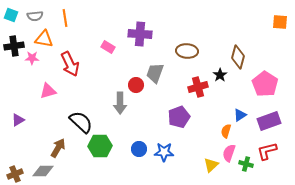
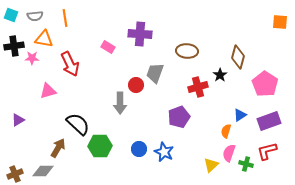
black semicircle: moved 3 px left, 2 px down
blue star: rotated 24 degrees clockwise
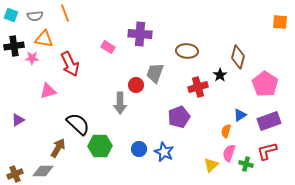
orange line: moved 5 px up; rotated 12 degrees counterclockwise
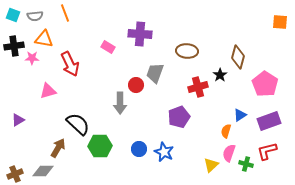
cyan square: moved 2 px right
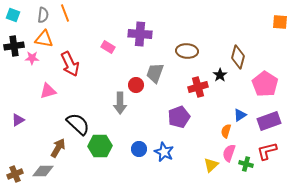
gray semicircle: moved 8 px right, 1 px up; rotated 77 degrees counterclockwise
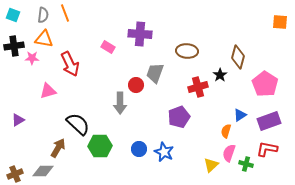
red L-shape: moved 2 px up; rotated 25 degrees clockwise
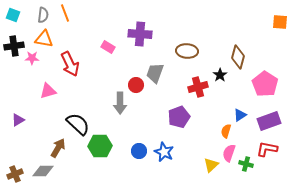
blue circle: moved 2 px down
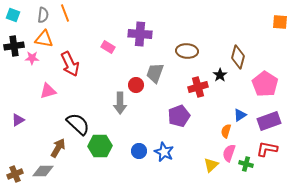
purple pentagon: moved 1 px up
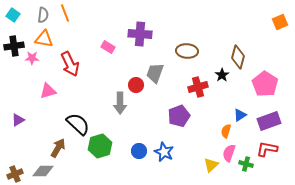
cyan square: rotated 16 degrees clockwise
orange square: rotated 28 degrees counterclockwise
black star: moved 2 px right
green hexagon: rotated 15 degrees counterclockwise
